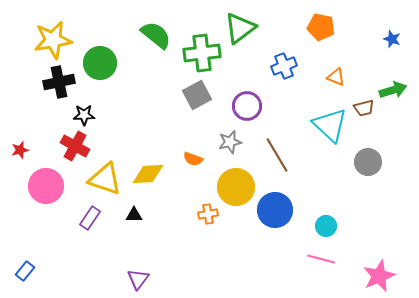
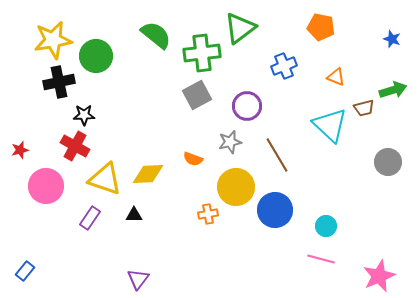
green circle: moved 4 px left, 7 px up
gray circle: moved 20 px right
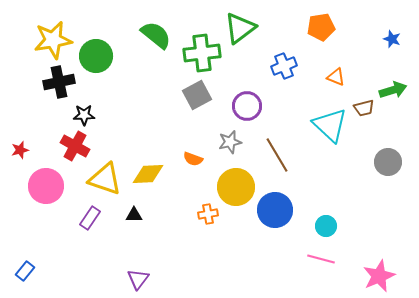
orange pentagon: rotated 20 degrees counterclockwise
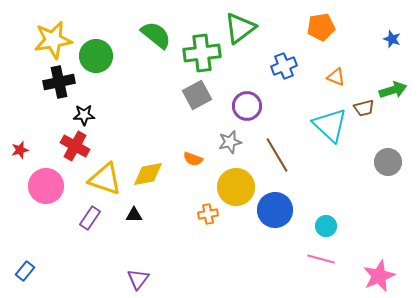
yellow diamond: rotated 8 degrees counterclockwise
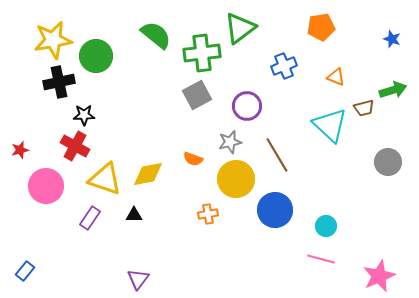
yellow circle: moved 8 px up
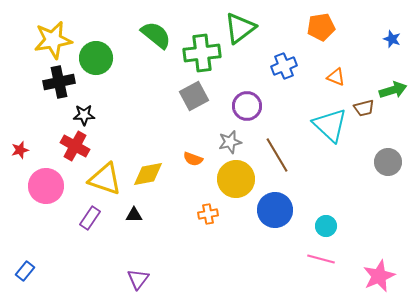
green circle: moved 2 px down
gray square: moved 3 px left, 1 px down
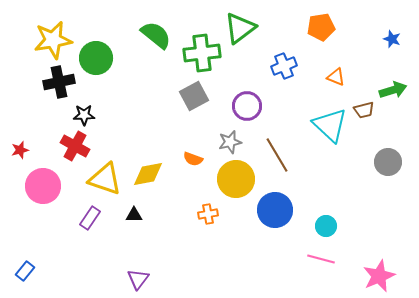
brown trapezoid: moved 2 px down
pink circle: moved 3 px left
